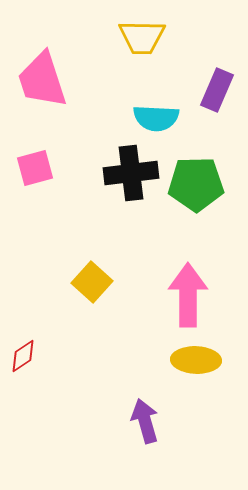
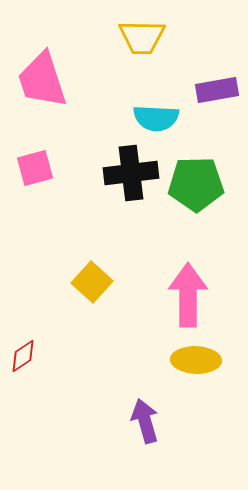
purple rectangle: rotated 57 degrees clockwise
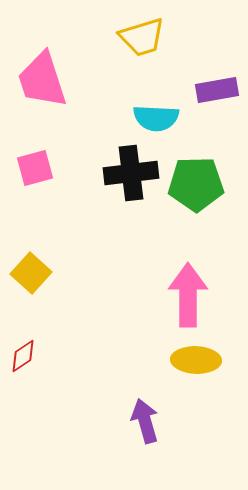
yellow trapezoid: rotated 18 degrees counterclockwise
yellow square: moved 61 px left, 9 px up
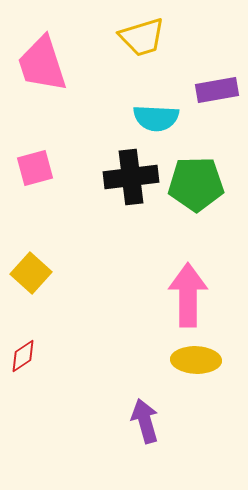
pink trapezoid: moved 16 px up
black cross: moved 4 px down
